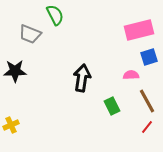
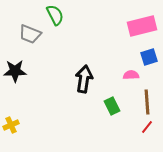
pink rectangle: moved 3 px right, 4 px up
black arrow: moved 2 px right, 1 px down
brown line: moved 1 px down; rotated 25 degrees clockwise
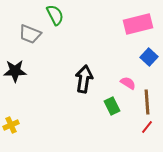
pink rectangle: moved 4 px left, 2 px up
blue square: rotated 30 degrees counterclockwise
pink semicircle: moved 3 px left, 8 px down; rotated 35 degrees clockwise
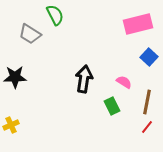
gray trapezoid: rotated 10 degrees clockwise
black star: moved 6 px down
pink semicircle: moved 4 px left, 1 px up
brown line: rotated 15 degrees clockwise
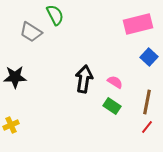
gray trapezoid: moved 1 px right, 2 px up
pink semicircle: moved 9 px left
green rectangle: rotated 30 degrees counterclockwise
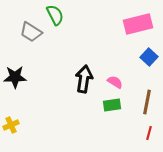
green rectangle: moved 1 px up; rotated 42 degrees counterclockwise
red line: moved 2 px right, 6 px down; rotated 24 degrees counterclockwise
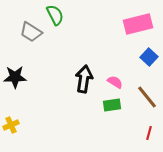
brown line: moved 5 px up; rotated 50 degrees counterclockwise
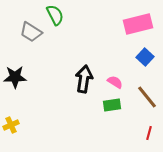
blue square: moved 4 px left
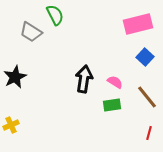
black star: rotated 25 degrees counterclockwise
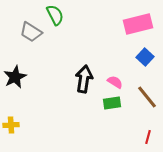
green rectangle: moved 2 px up
yellow cross: rotated 21 degrees clockwise
red line: moved 1 px left, 4 px down
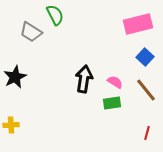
brown line: moved 1 px left, 7 px up
red line: moved 1 px left, 4 px up
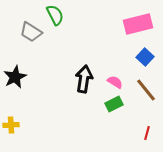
green rectangle: moved 2 px right, 1 px down; rotated 18 degrees counterclockwise
